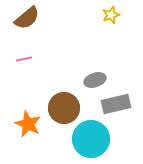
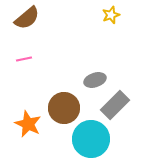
gray rectangle: moved 1 px left, 1 px down; rotated 32 degrees counterclockwise
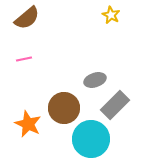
yellow star: rotated 24 degrees counterclockwise
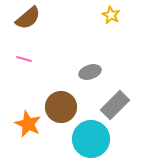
brown semicircle: moved 1 px right
pink line: rotated 28 degrees clockwise
gray ellipse: moved 5 px left, 8 px up
brown circle: moved 3 px left, 1 px up
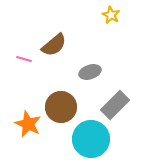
brown semicircle: moved 26 px right, 27 px down
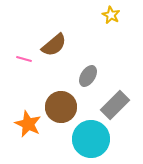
gray ellipse: moved 2 px left, 4 px down; rotated 40 degrees counterclockwise
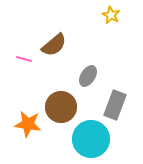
gray rectangle: rotated 24 degrees counterclockwise
orange star: rotated 16 degrees counterclockwise
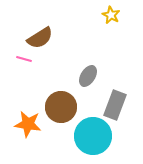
brown semicircle: moved 14 px left, 7 px up; rotated 8 degrees clockwise
cyan circle: moved 2 px right, 3 px up
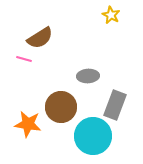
gray ellipse: rotated 55 degrees clockwise
